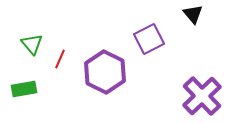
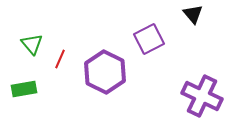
purple cross: rotated 21 degrees counterclockwise
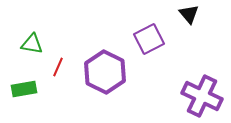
black triangle: moved 4 px left
green triangle: rotated 40 degrees counterclockwise
red line: moved 2 px left, 8 px down
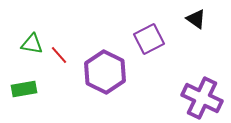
black triangle: moved 7 px right, 5 px down; rotated 15 degrees counterclockwise
red line: moved 1 px right, 12 px up; rotated 66 degrees counterclockwise
purple cross: moved 2 px down
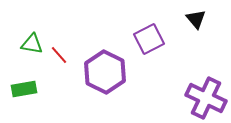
black triangle: rotated 15 degrees clockwise
purple cross: moved 4 px right
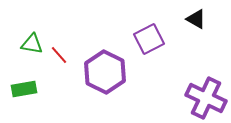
black triangle: rotated 20 degrees counterclockwise
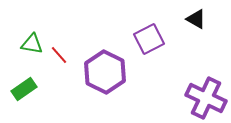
green rectangle: rotated 25 degrees counterclockwise
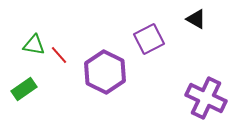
green triangle: moved 2 px right, 1 px down
